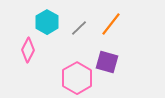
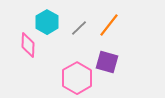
orange line: moved 2 px left, 1 px down
pink diamond: moved 5 px up; rotated 25 degrees counterclockwise
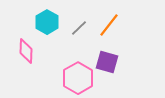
pink diamond: moved 2 px left, 6 px down
pink hexagon: moved 1 px right
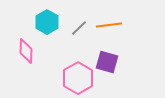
orange line: rotated 45 degrees clockwise
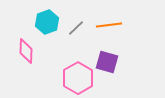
cyan hexagon: rotated 10 degrees clockwise
gray line: moved 3 px left
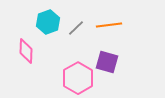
cyan hexagon: moved 1 px right
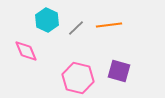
cyan hexagon: moved 1 px left, 2 px up; rotated 15 degrees counterclockwise
pink diamond: rotated 25 degrees counterclockwise
purple square: moved 12 px right, 9 px down
pink hexagon: rotated 16 degrees counterclockwise
